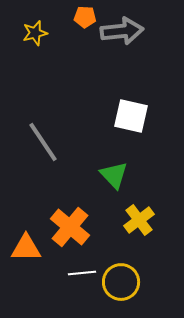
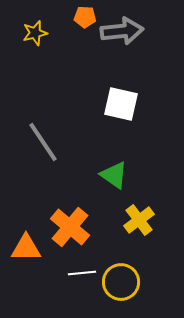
white square: moved 10 px left, 12 px up
green triangle: rotated 12 degrees counterclockwise
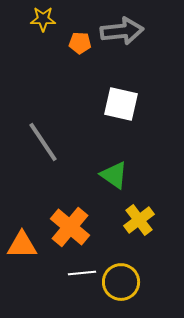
orange pentagon: moved 5 px left, 26 px down
yellow star: moved 8 px right, 14 px up; rotated 15 degrees clockwise
orange triangle: moved 4 px left, 3 px up
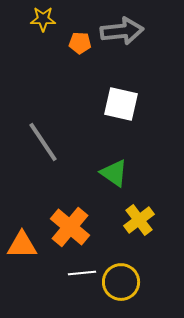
green triangle: moved 2 px up
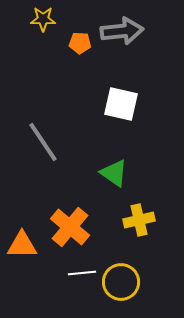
yellow cross: rotated 24 degrees clockwise
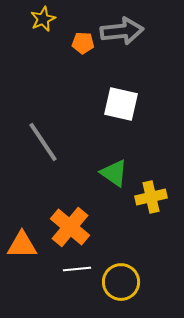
yellow star: rotated 25 degrees counterclockwise
orange pentagon: moved 3 px right
yellow cross: moved 12 px right, 23 px up
white line: moved 5 px left, 4 px up
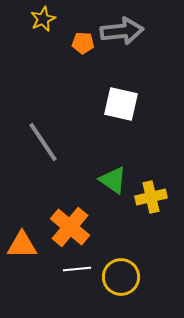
green triangle: moved 1 px left, 7 px down
yellow circle: moved 5 px up
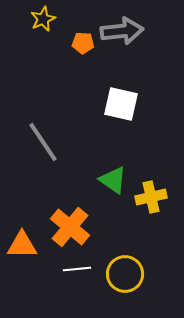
yellow circle: moved 4 px right, 3 px up
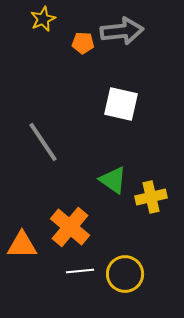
white line: moved 3 px right, 2 px down
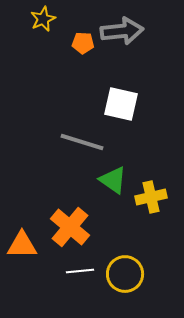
gray line: moved 39 px right; rotated 39 degrees counterclockwise
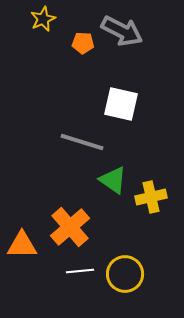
gray arrow: rotated 33 degrees clockwise
orange cross: rotated 9 degrees clockwise
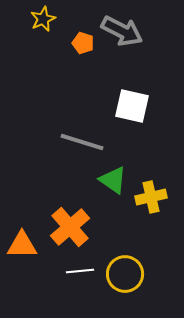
orange pentagon: rotated 15 degrees clockwise
white square: moved 11 px right, 2 px down
